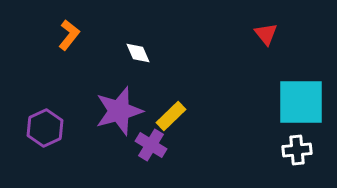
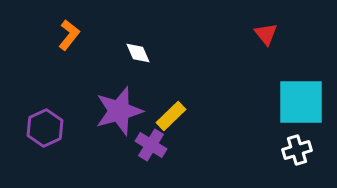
white cross: rotated 12 degrees counterclockwise
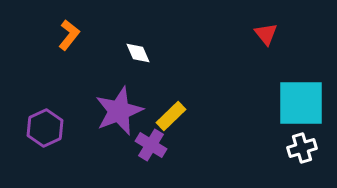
cyan square: moved 1 px down
purple star: rotated 6 degrees counterclockwise
white cross: moved 5 px right, 2 px up
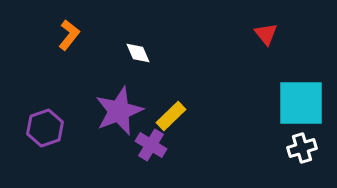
purple hexagon: rotated 6 degrees clockwise
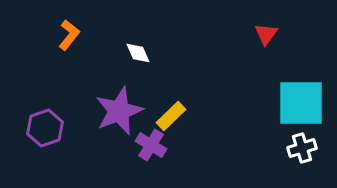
red triangle: rotated 15 degrees clockwise
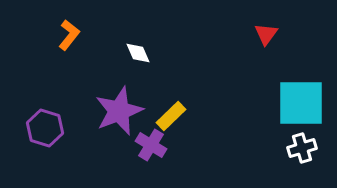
purple hexagon: rotated 24 degrees counterclockwise
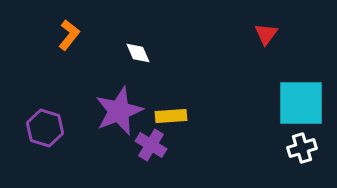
yellow rectangle: rotated 40 degrees clockwise
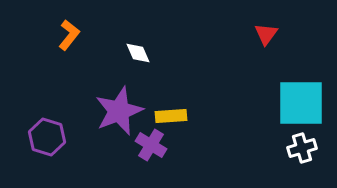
purple hexagon: moved 2 px right, 9 px down
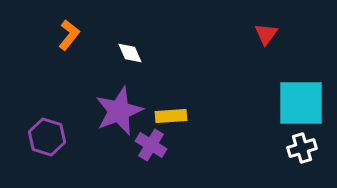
white diamond: moved 8 px left
